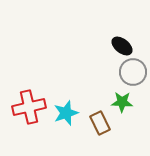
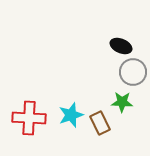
black ellipse: moved 1 px left; rotated 15 degrees counterclockwise
red cross: moved 11 px down; rotated 16 degrees clockwise
cyan star: moved 5 px right, 2 px down
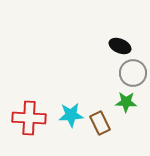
black ellipse: moved 1 px left
gray circle: moved 1 px down
green star: moved 4 px right
cyan star: rotated 15 degrees clockwise
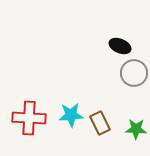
gray circle: moved 1 px right
green star: moved 10 px right, 27 px down
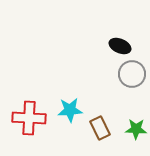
gray circle: moved 2 px left, 1 px down
cyan star: moved 1 px left, 5 px up
brown rectangle: moved 5 px down
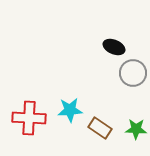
black ellipse: moved 6 px left, 1 px down
gray circle: moved 1 px right, 1 px up
brown rectangle: rotated 30 degrees counterclockwise
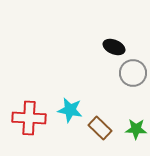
cyan star: rotated 15 degrees clockwise
brown rectangle: rotated 10 degrees clockwise
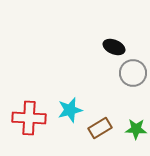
cyan star: rotated 25 degrees counterclockwise
brown rectangle: rotated 75 degrees counterclockwise
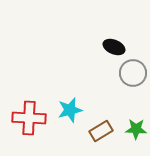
brown rectangle: moved 1 px right, 3 px down
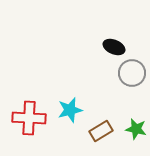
gray circle: moved 1 px left
green star: rotated 10 degrees clockwise
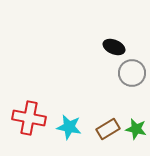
cyan star: moved 1 px left, 17 px down; rotated 25 degrees clockwise
red cross: rotated 8 degrees clockwise
brown rectangle: moved 7 px right, 2 px up
